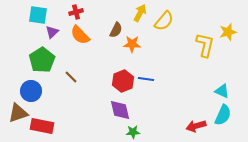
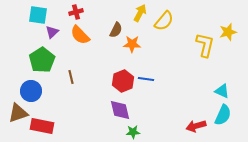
brown line: rotated 32 degrees clockwise
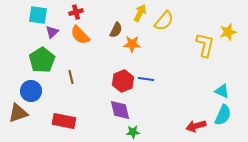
red rectangle: moved 22 px right, 5 px up
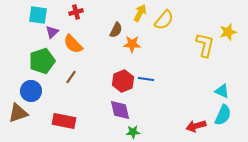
yellow semicircle: moved 1 px up
orange semicircle: moved 7 px left, 9 px down
green pentagon: moved 1 px down; rotated 15 degrees clockwise
brown line: rotated 48 degrees clockwise
